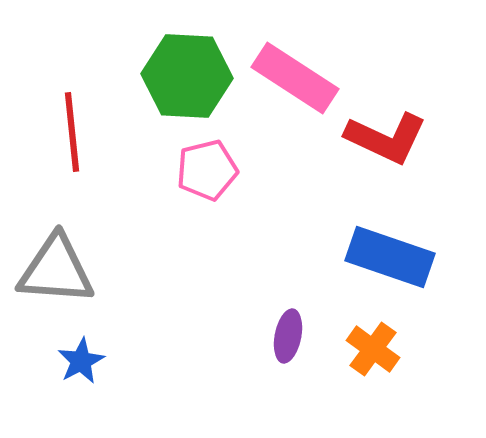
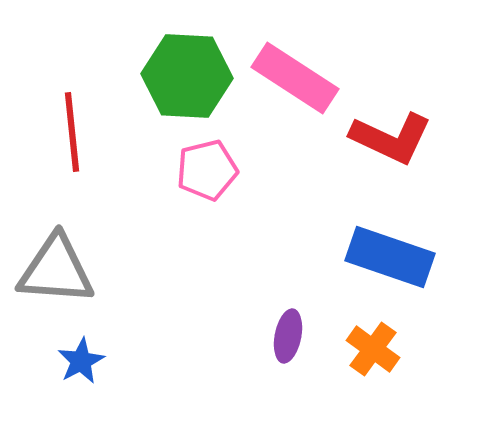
red L-shape: moved 5 px right
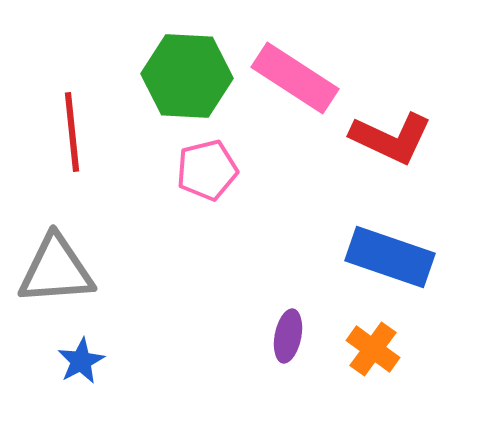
gray triangle: rotated 8 degrees counterclockwise
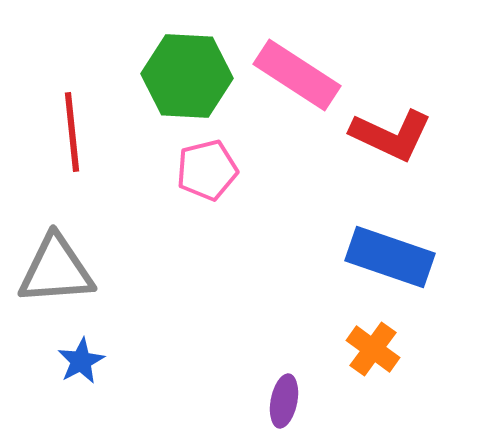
pink rectangle: moved 2 px right, 3 px up
red L-shape: moved 3 px up
purple ellipse: moved 4 px left, 65 px down
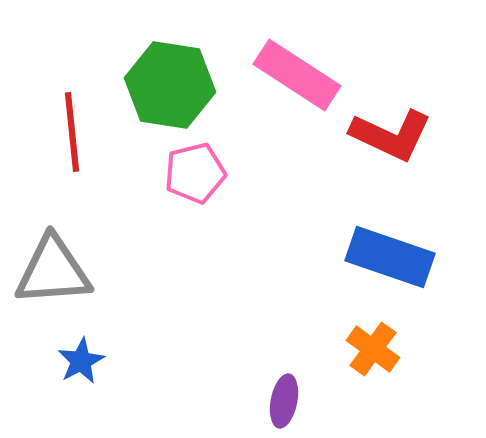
green hexagon: moved 17 px left, 9 px down; rotated 6 degrees clockwise
pink pentagon: moved 12 px left, 3 px down
gray triangle: moved 3 px left, 1 px down
